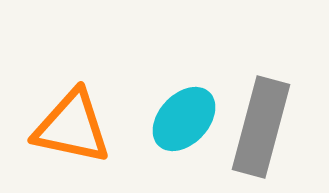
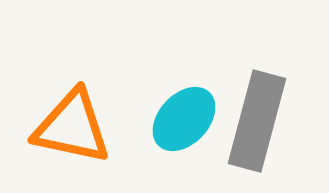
gray rectangle: moved 4 px left, 6 px up
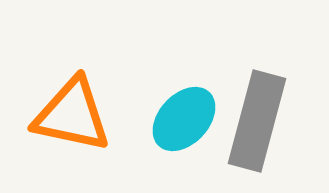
orange triangle: moved 12 px up
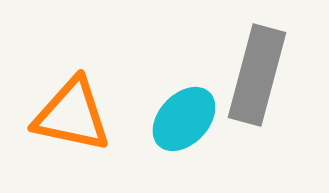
gray rectangle: moved 46 px up
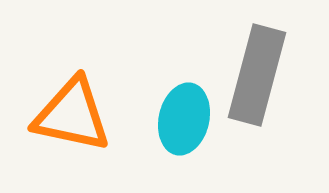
cyan ellipse: rotated 30 degrees counterclockwise
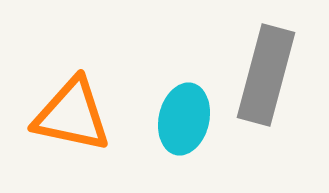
gray rectangle: moved 9 px right
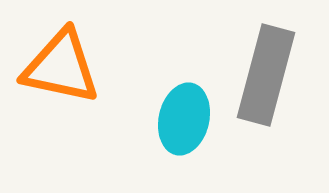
orange triangle: moved 11 px left, 48 px up
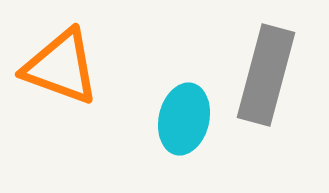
orange triangle: rotated 8 degrees clockwise
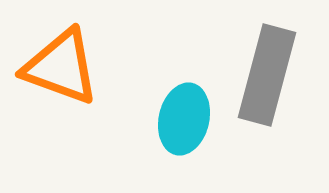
gray rectangle: moved 1 px right
